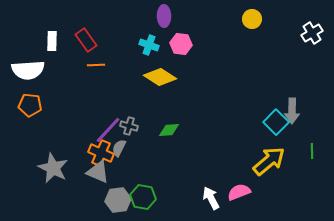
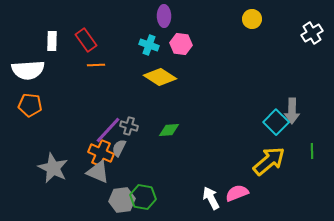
pink semicircle: moved 2 px left, 1 px down
gray hexagon: moved 4 px right
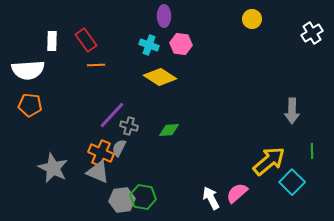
cyan square: moved 16 px right, 60 px down
purple line: moved 4 px right, 15 px up
pink semicircle: rotated 20 degrees counterclockwise
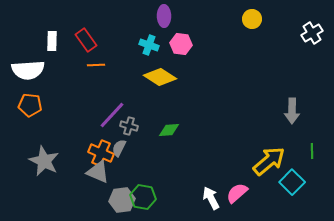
gray star: moved 9 px left, 7 px up
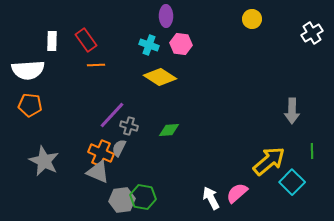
purple ellipse: moved 2 px right
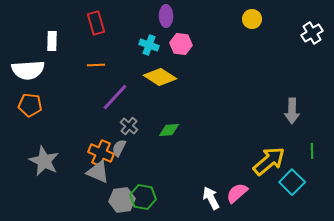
red rectangle: moved 10 px right, 17 px up; rotated 20 degrees clockwise
purple line: moved 3 px right, 18 px up
gray cross: rotated 24 degrees clockwise
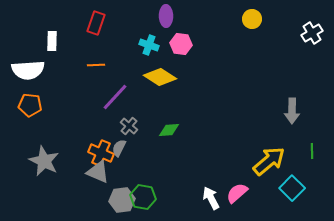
red rectangle: rotated 35 degrees clockwise
cyan square: moved 6 px down
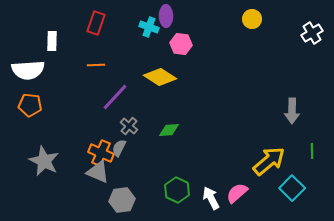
cyan cross: moved 18 px up
green hexagon: moved 34 px right, 7 px up; rotated 15 degrees clockwise
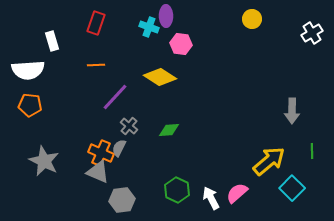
white rectangle: rotated 18 degrees counterclockwise
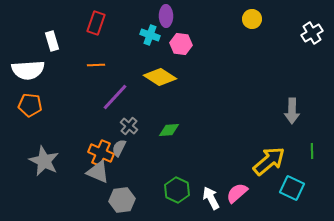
cyan cross: moved 1 px right, 8 px down
cyan square: rotated 20 degrees counterclockwise
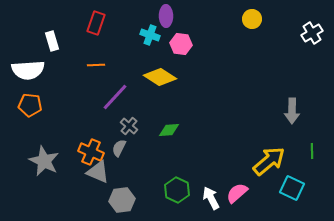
orange cross: moved 10 px left, 1 px up
